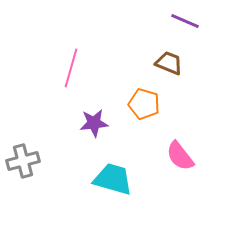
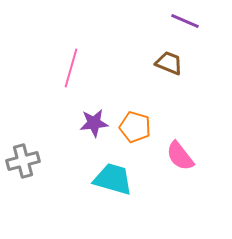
orange pentagon: moved 9 px left, 23 px down
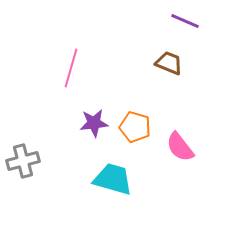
pink semicircle: moved 9 px up
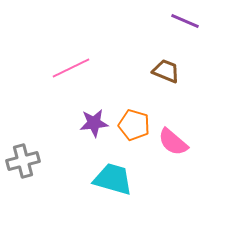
brown trapezoid: moved 3 px left, 8 px down
pink line: rotated 48 degrees clockwise
orange pentagon: moved 1 px left, 2 px up
pink semicircle: moved 7 px left, 5 px up; rotated 12 degrees counterclockwise
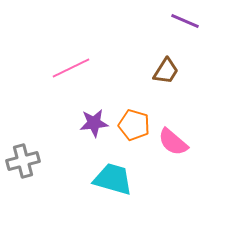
brown trapezoid: rotated 100 degrees clockwise
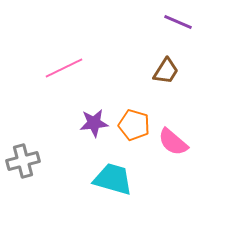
purple line: moved 7 px left, 1 px down
pink line: moved 7 px left
